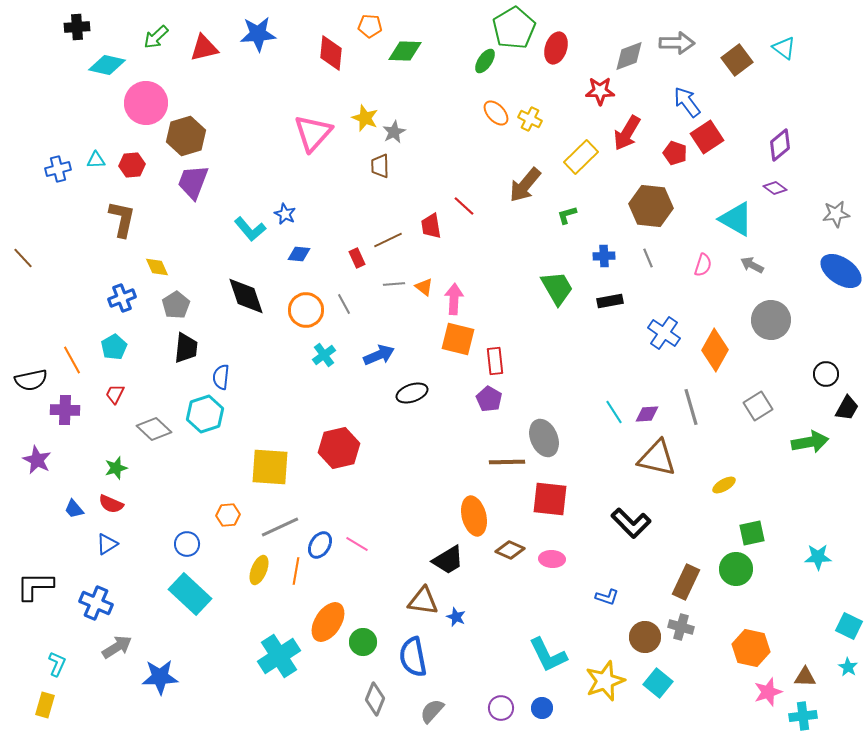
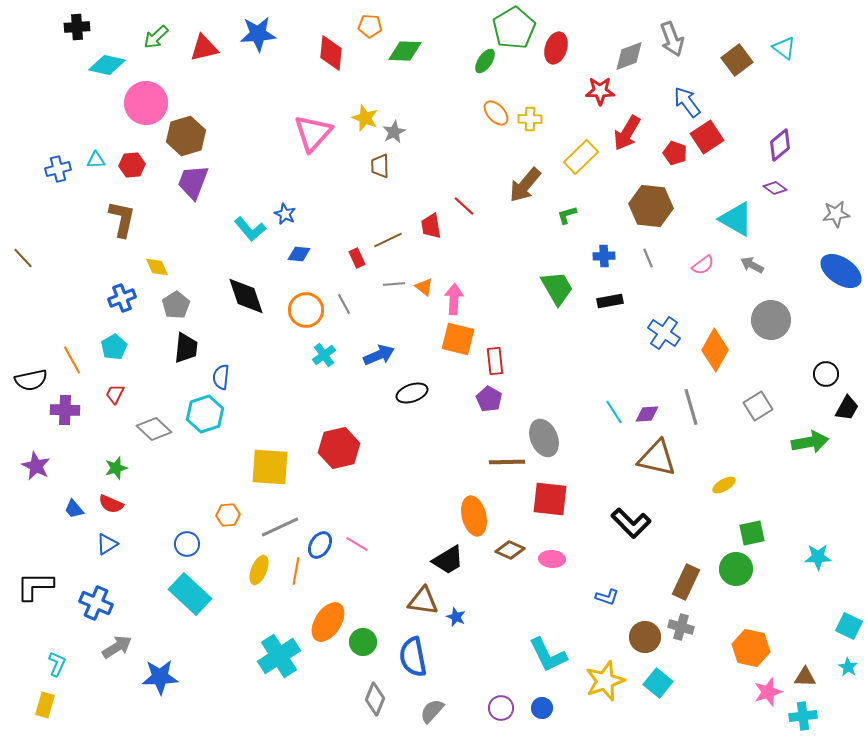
gray arrow at (677, 43): moved 5 px left, 4 px up; rotated 68 degrees clockwise
yellow cross at (530, 119): rotated 25 degrees counterclockwise
pink semicircle at (703, 265): rotated 35 degrees clockwise
purple star at (37, 460): moved 1 px left, 6 px down
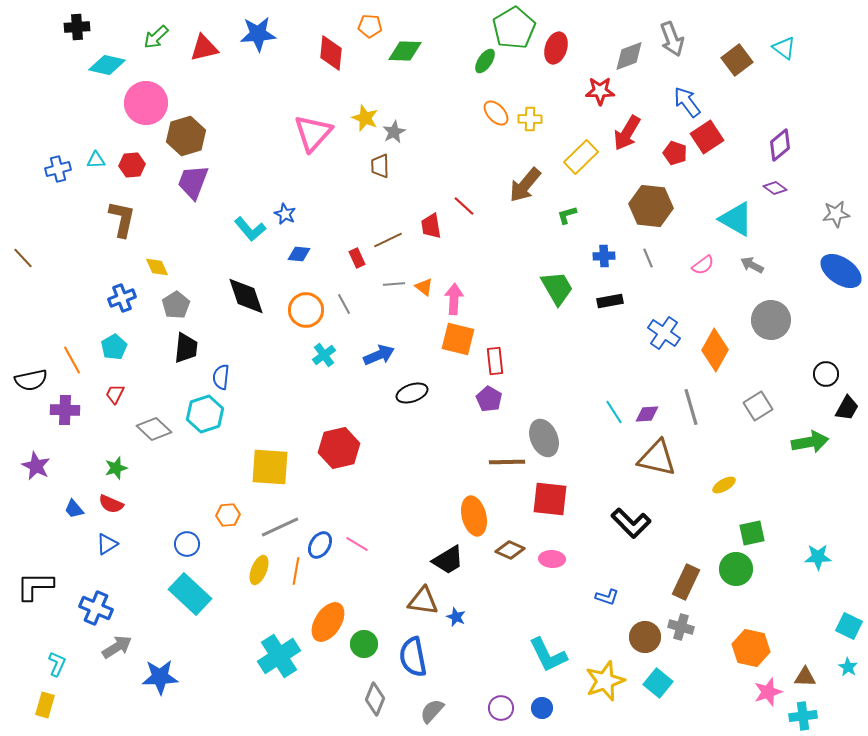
blue cross at (96, 603): moved 5 px down
green circle at (363, 642): moved 1 px right, 2 px down
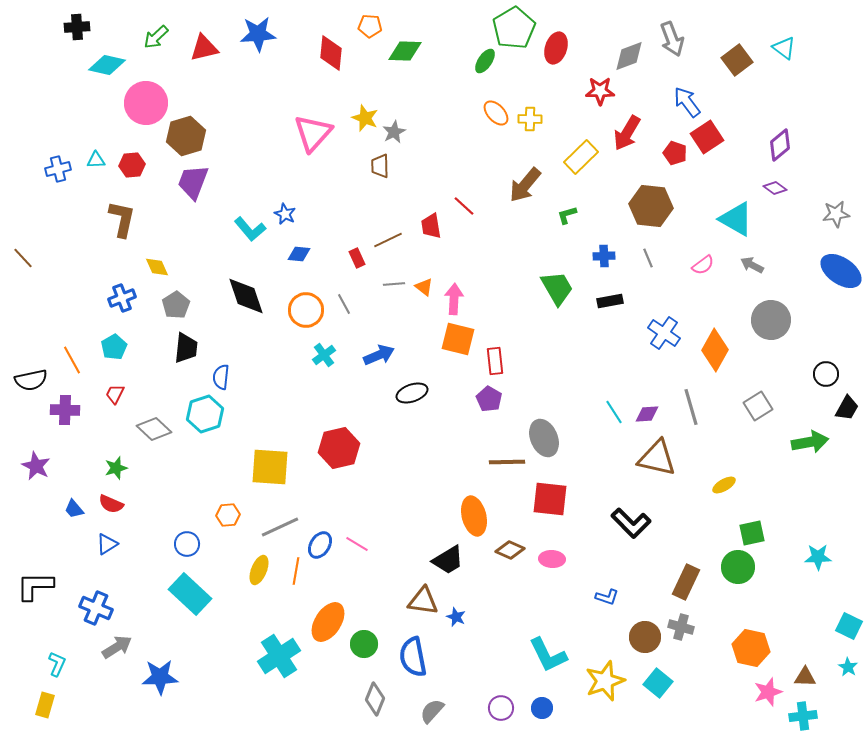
green circle at (736, 569): moved 2 px right, 2 px up
